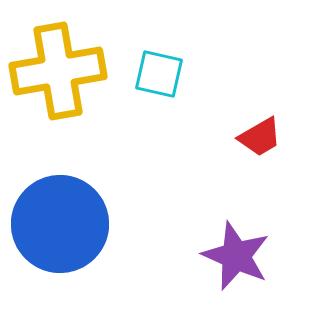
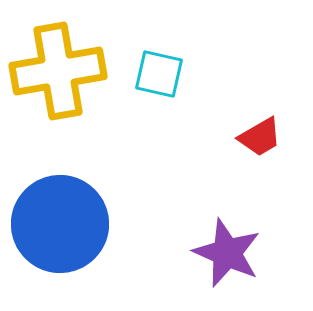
purple star: moved 9 px left, 3 px up
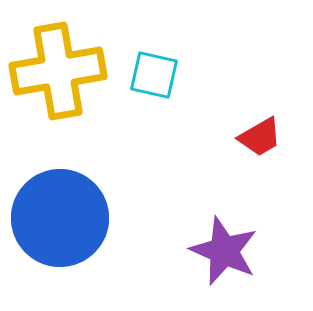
cyan square: moved 5 px left, 1 px down
blue circle: moved 6 px up
purple star: moved 3 px left, 2 px up
